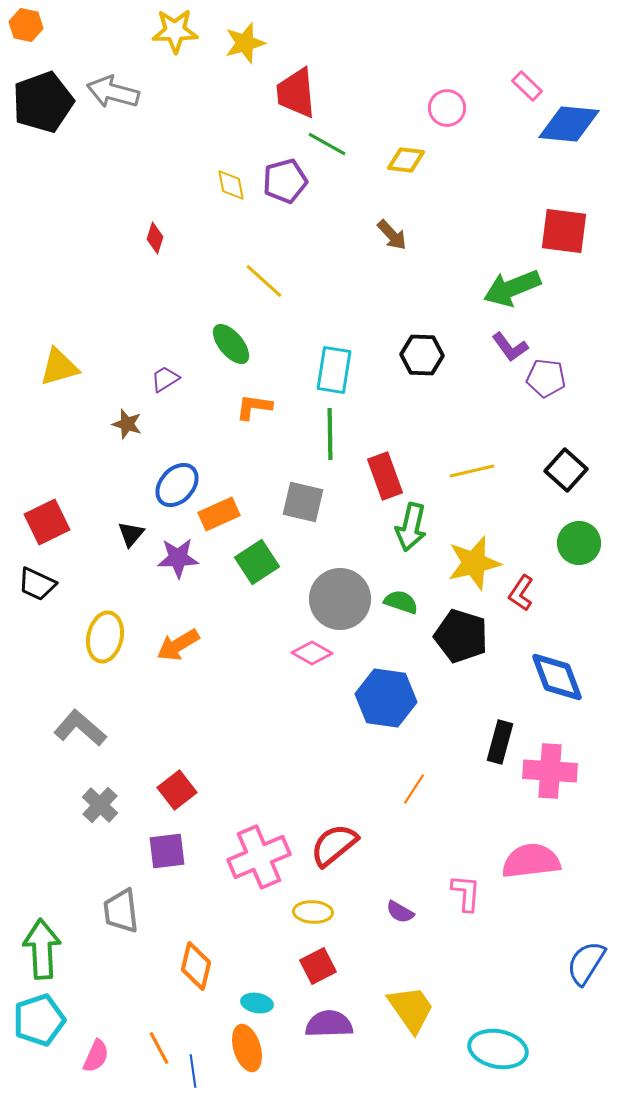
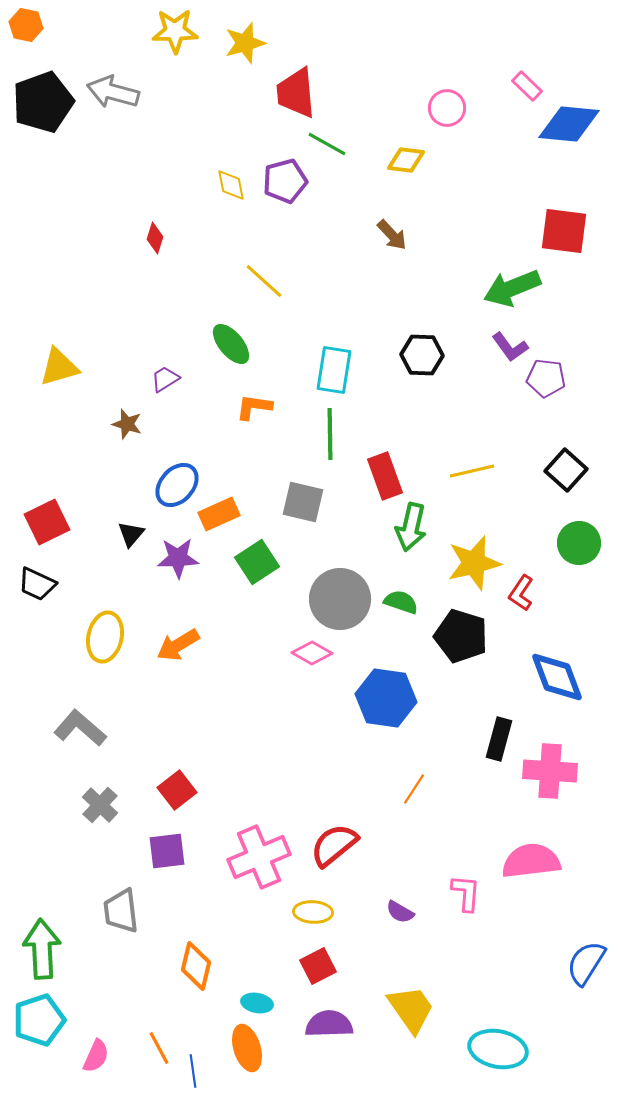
black rectangle at (500, 742): moved 1 px left, 3 px up
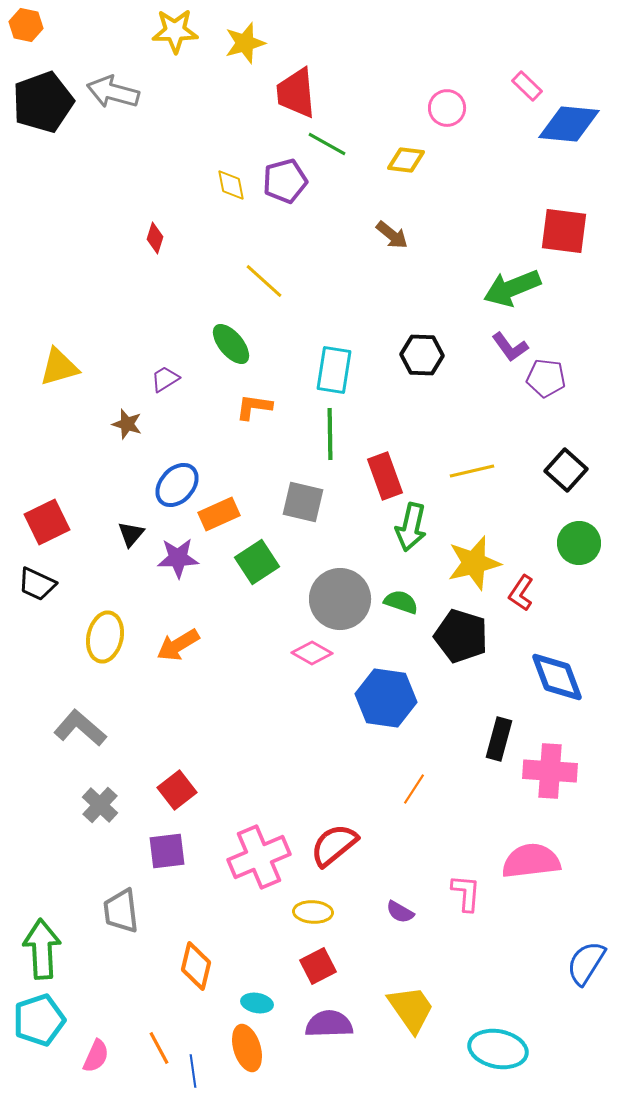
brown arrow at (392, 235): rotated 8 degrees counterclockwise
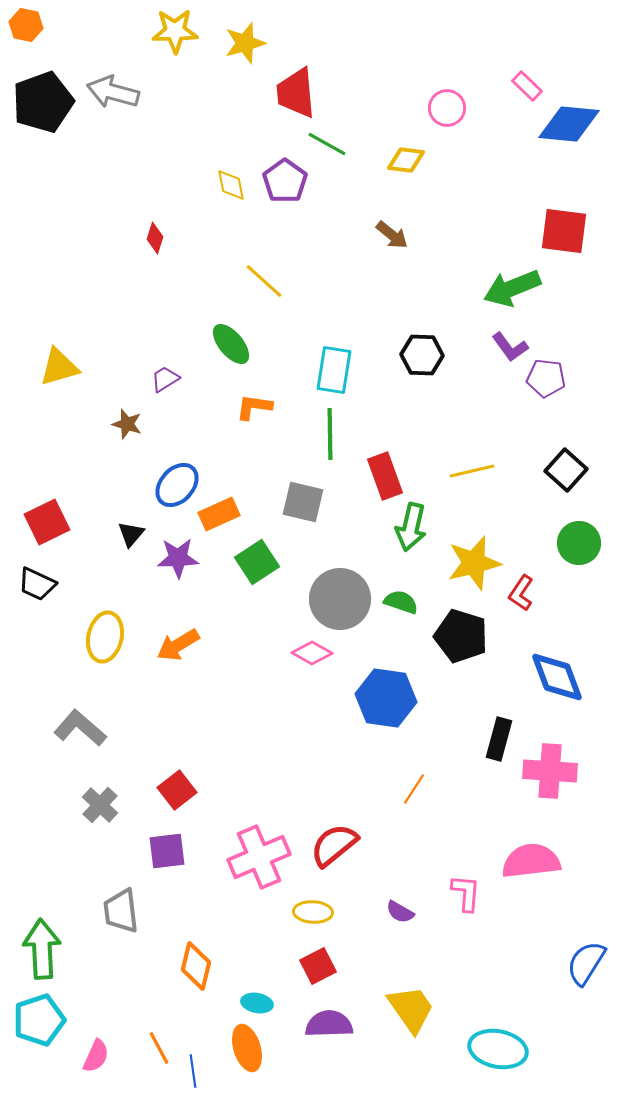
purple pentagon at (285, 181): rotated 21 degrees counterclockwise
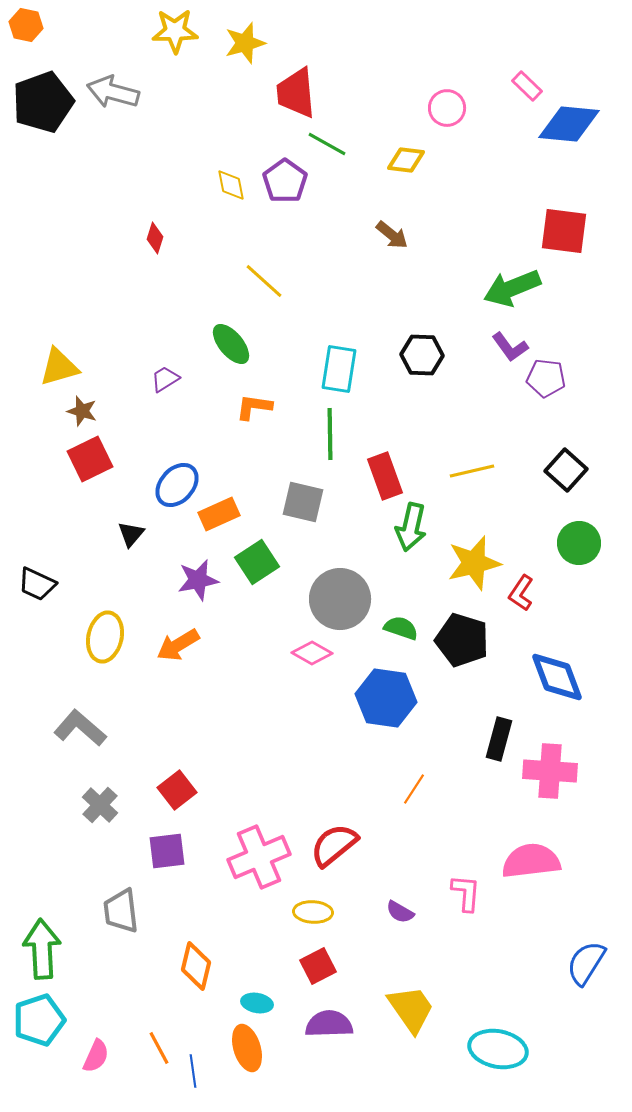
cyan rectangle at (334, 370): moved 5 px right, 1 px up
brown star at (127, 424): moved 45 px left, 13 px up
red square at (47, 522): moved 43 px right, 63 px up
purple star at (178, 558): moved 20 px right, 22 px down; rotated 9 degrees counterclockwise
green semicircle at (401, 602): moved 26 px down
black pentagon at (461, 636): moved 1 px right, 4 px down
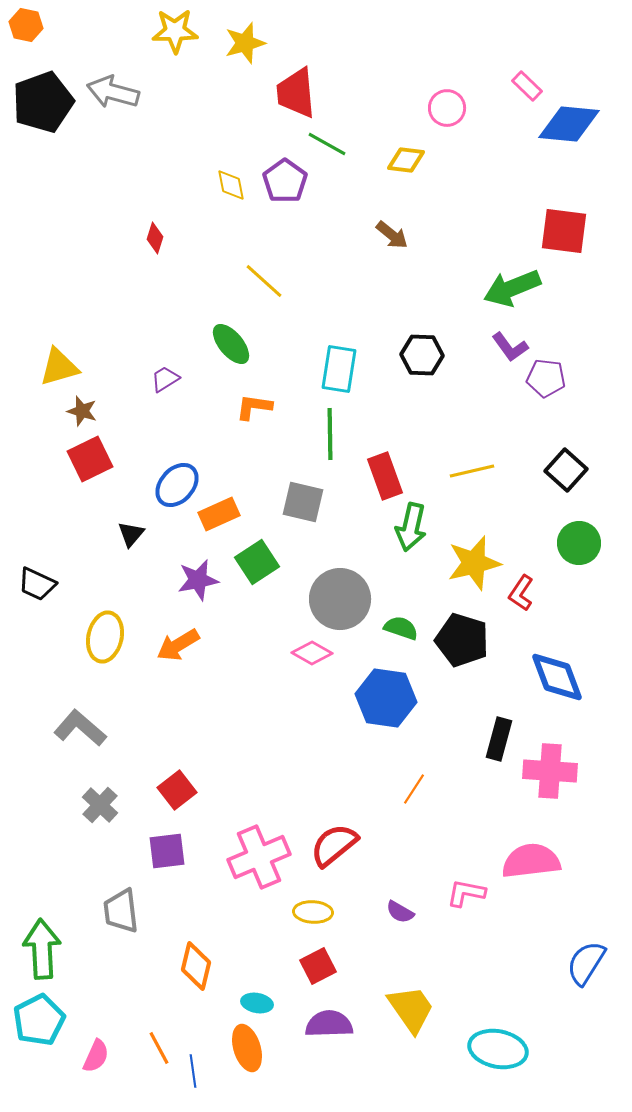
pink L-shape at (466, 893): rotated 84 degrees counterclockwise
cyan pentagon at (39, 1020): rotated 9 degrees counterclockwise
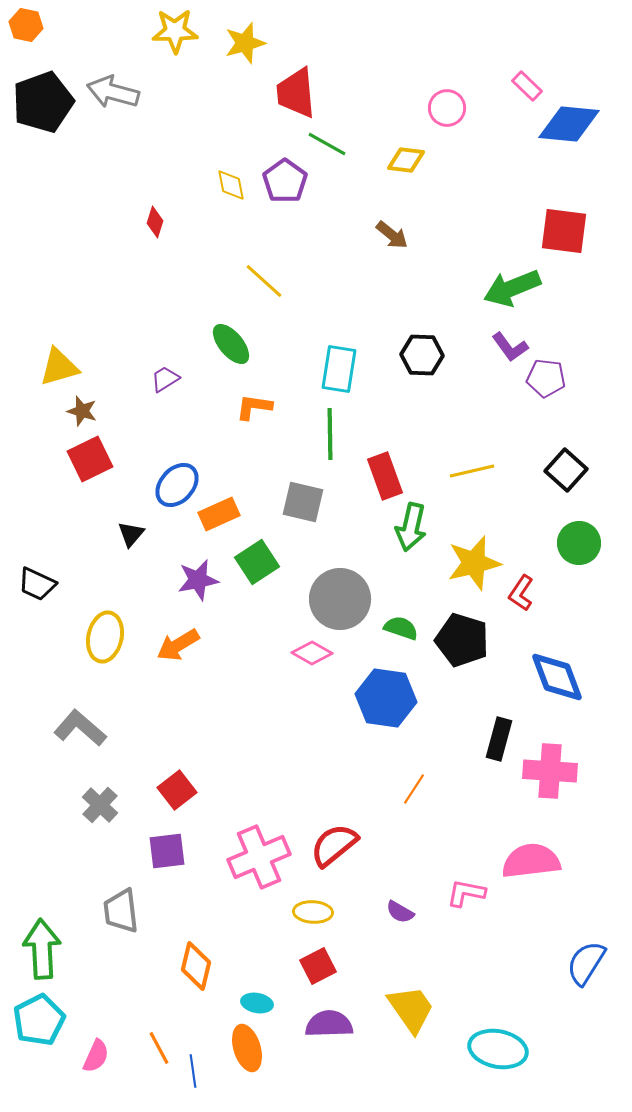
red diamond at (155, 238): moved 16 px up
